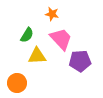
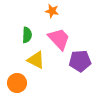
orange star: moved 3 px up
green semicircle: rotated 28 degrees counterclockwise
pink trapezoid: moved 2 px left
yellow triangle: moved 1 px left, 4 px down; rotated 30 degrees clockwise
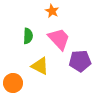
orange star: rotated 16 degrees clockwise
green semicircle: moved 1 px right, 1 px down
yellow triangle: moved 4 px right, 6 px down
orange circle: moved 4 px left
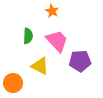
pink trapezoid: moved 2 px left, 2 px down
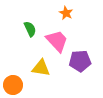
orange star: moved 14 px right, 2 px down
green semicircle: moved 2 px right, 7 px up; rotated 28 degrees counterclockwise
yellow triangle: moved 1 px right, 2 px down; rotated 18 degrees counterclockwise
orange circle: moved 2 px down
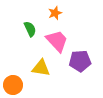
orange star: moved 11 px left; rotated 24 degrees clockwise
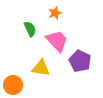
purple pentagon: rotated 30 degrees clockwise
